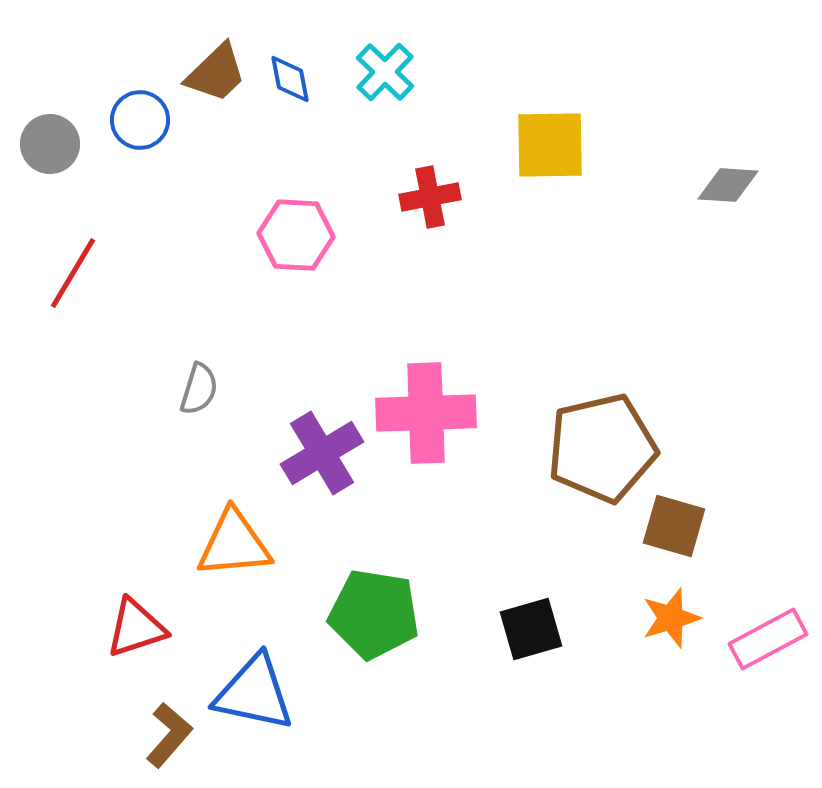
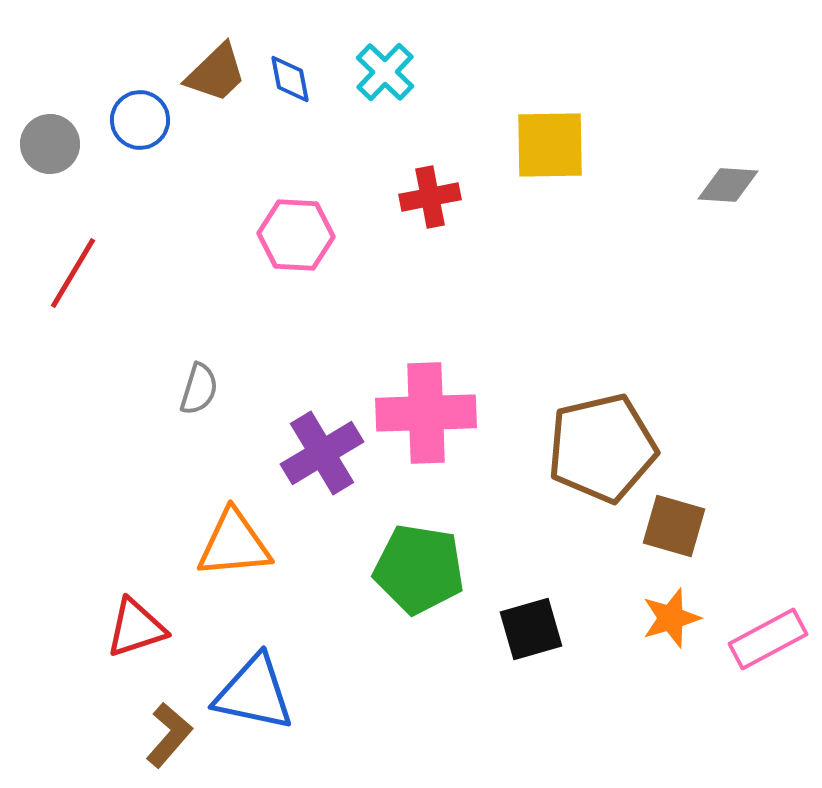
green pentagon: moved 45 px right, 45 px up
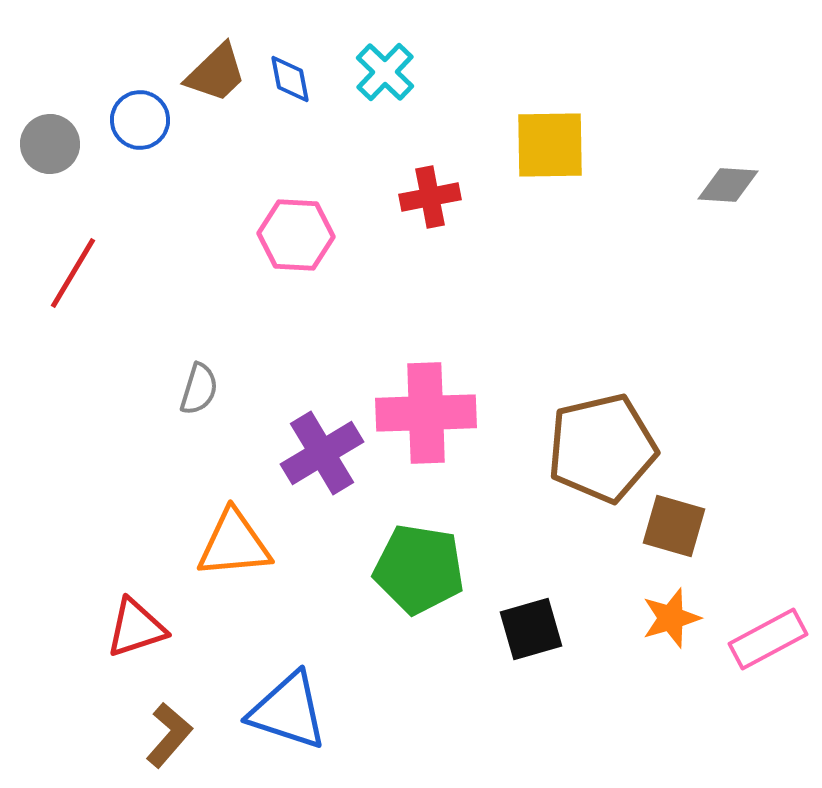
blue triangle: moved 34 px right, 18 px down; rotated 6 degrees clockwise
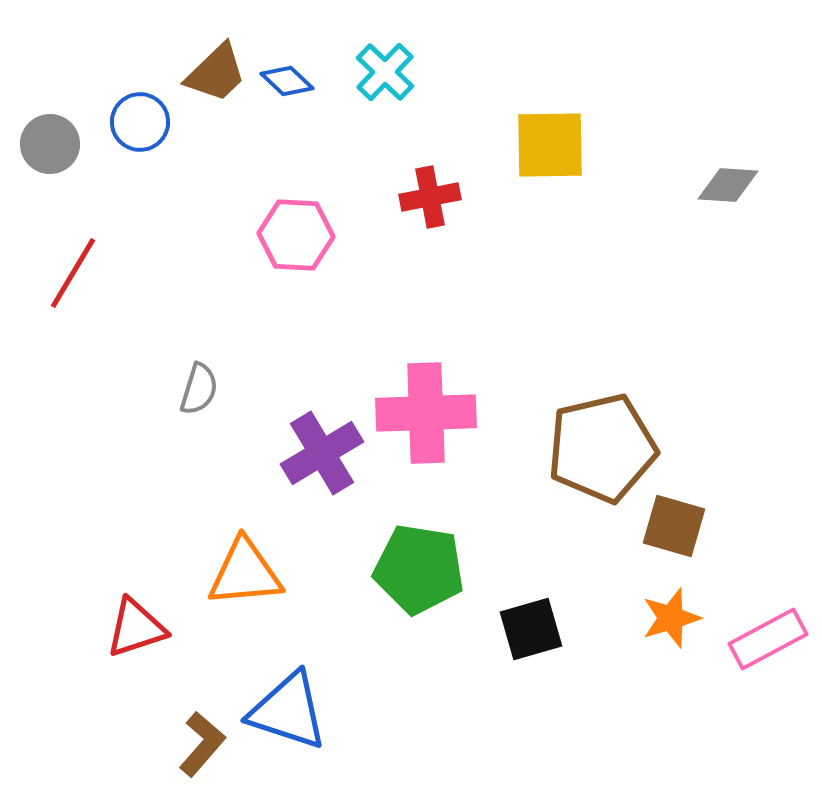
blue diamond: moved 3 px left, 2 px down; rotated 36 degrees counterclockwise
blue circle: moved 2 px down
orange triangle: moved 11 px right, 29 px down
brown L-shape: moved 33 px right, 9 px down
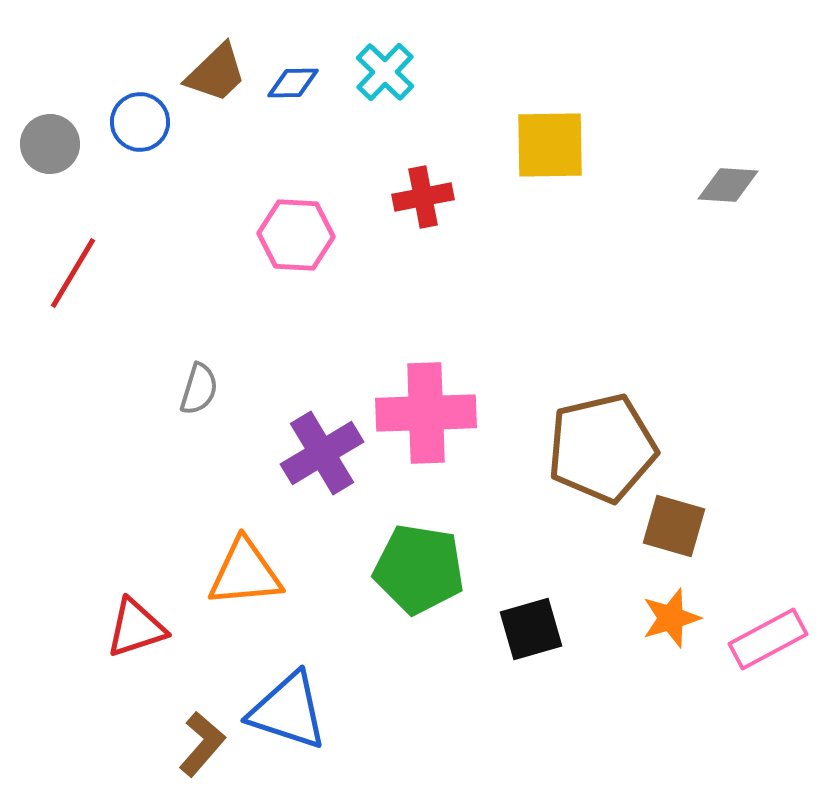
blue diamond: moved 6 px right, 2 px down; rotated 44 degrees counterclockwise
red cross: moved 7 px left
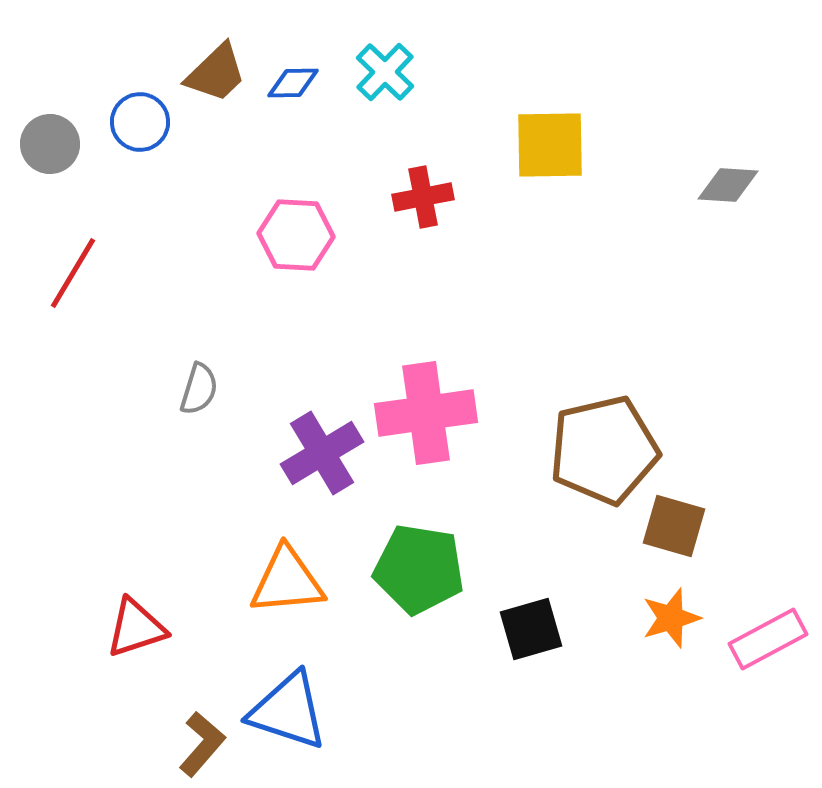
pink cross: rotated 6 degrees counterclockwise
brown pentagon: moved 2 px right, 2 px down
orange triangle: moved 42 px right, 8 px down
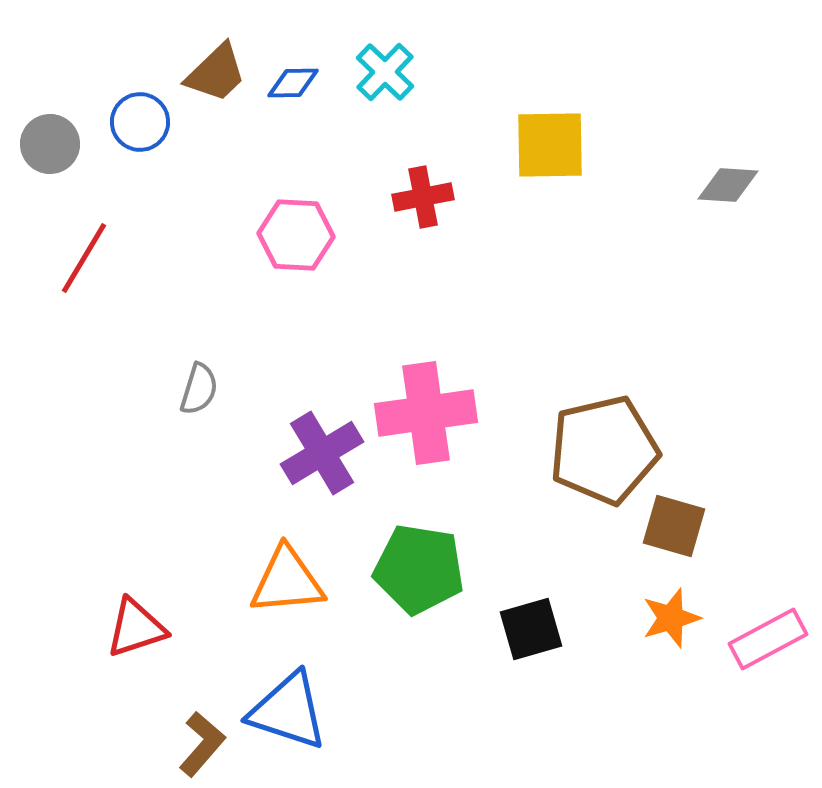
red line: moved 11 px right, 15 px up
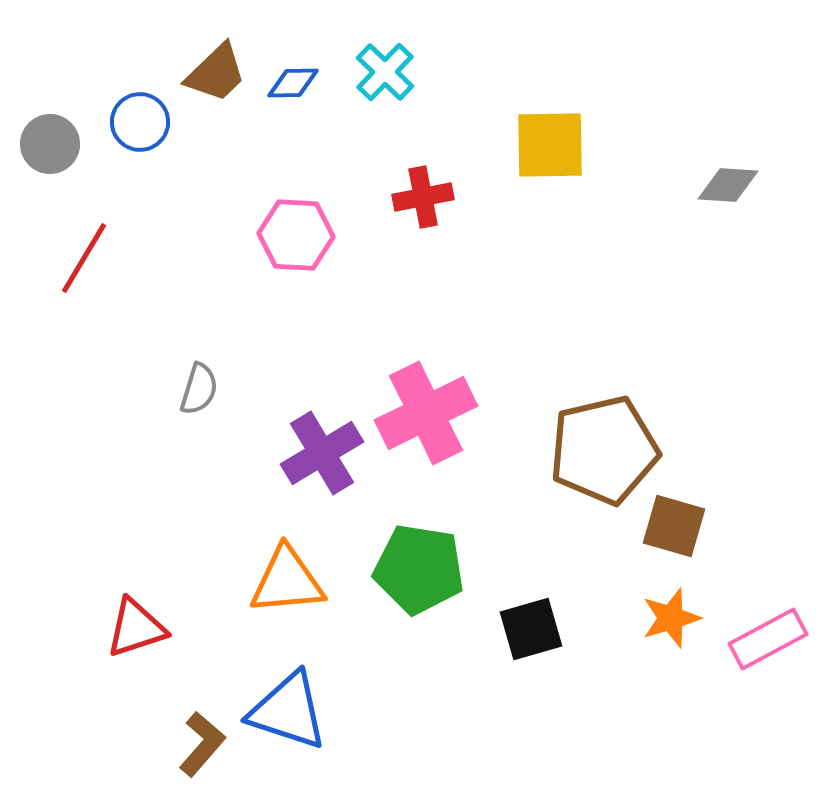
pink cross: rotated 18 degrees counterclockwise
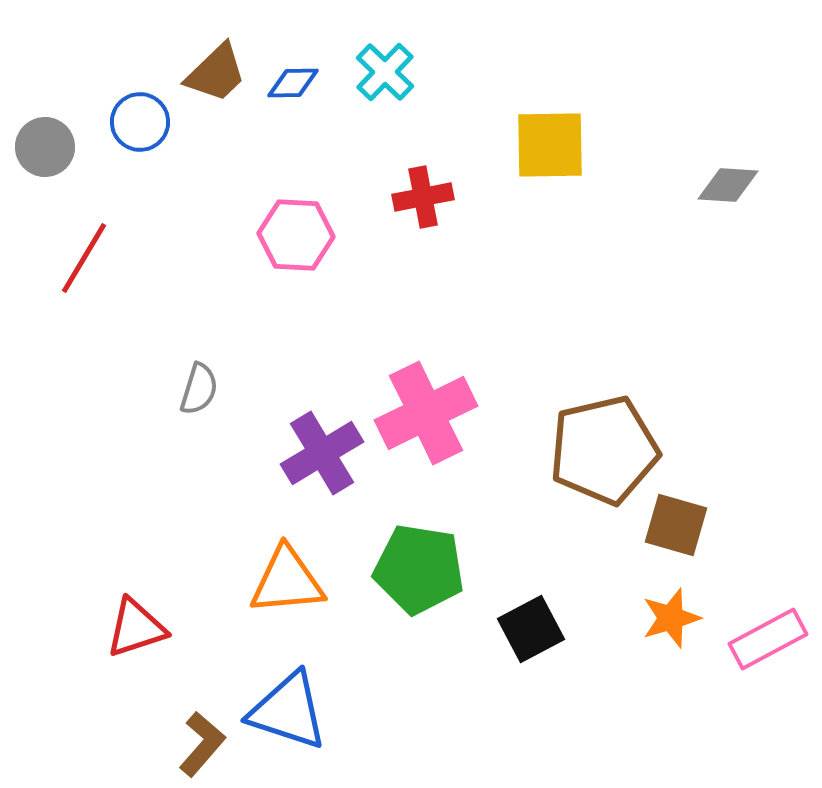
gray circle: moved 5 px left, 3 px down
brown square: moved 2 px right, 1 px up
black square: rotated 12 degrees counterclockwise
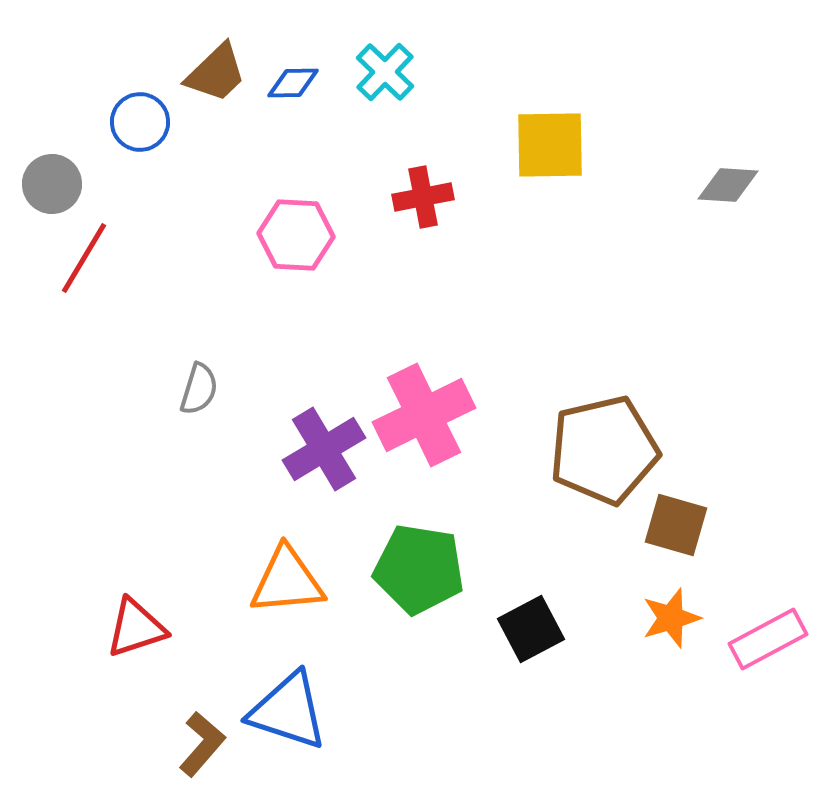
gray circle: moved 7 px right, 37 px down
pink cross: moved 2 px left, 2 px down
purple cross: moved 2 px right, 4 px up
